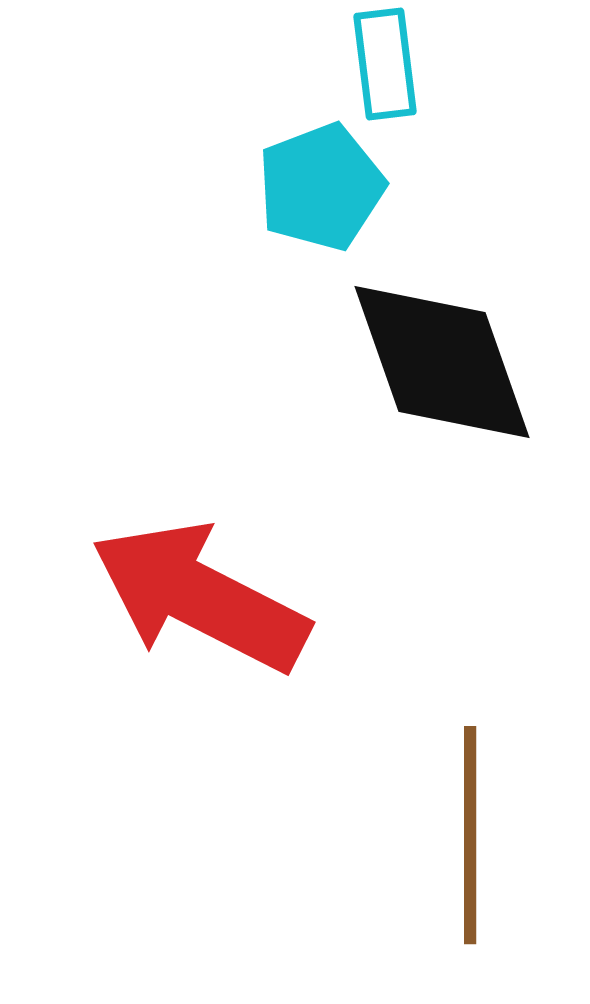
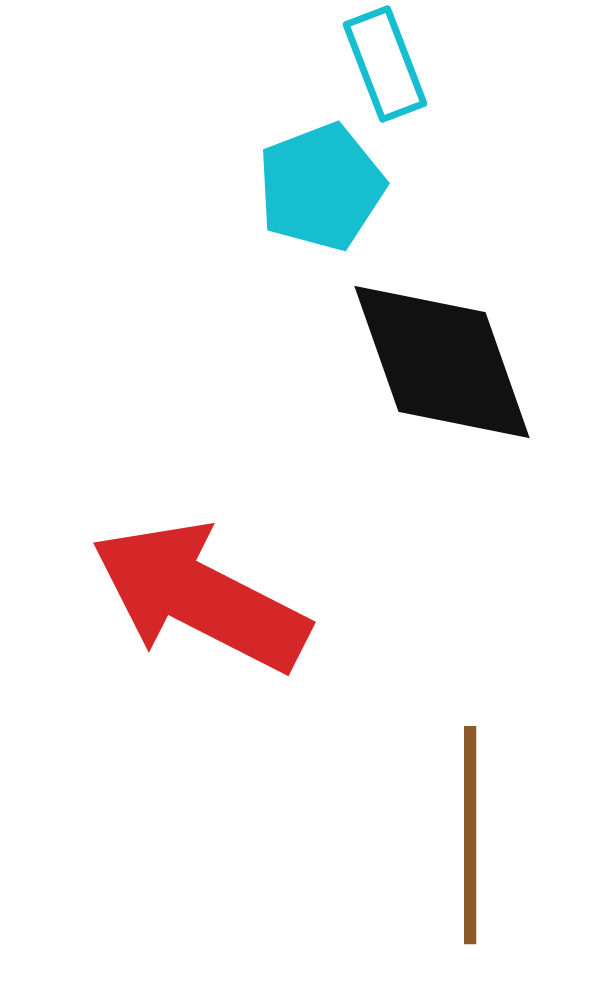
cyan rectangle: rotated 14 degrees counterclockwise
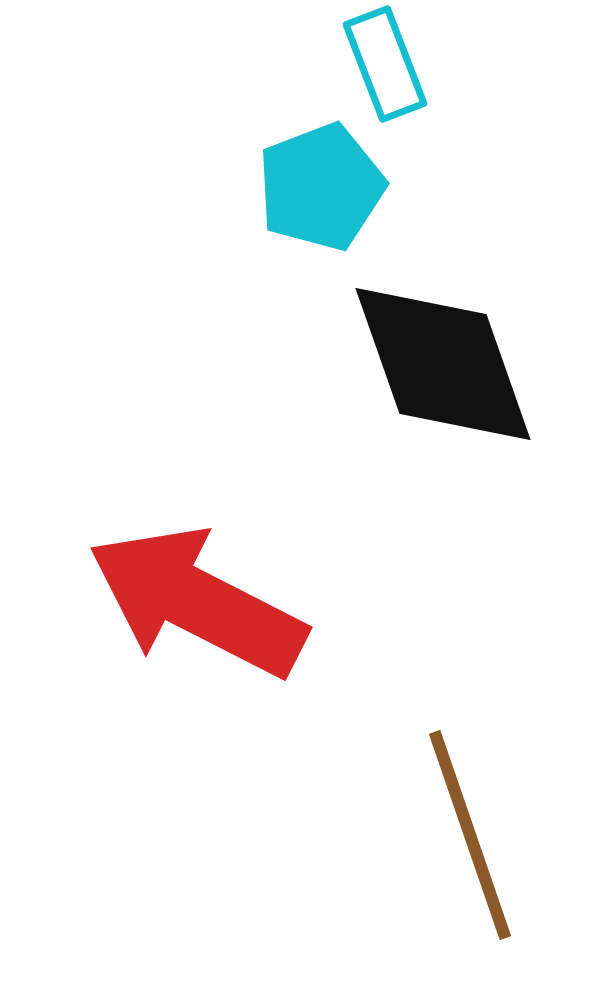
black diamond: moved 1 px right, 2 px down
red arrow: moved 3 px left, 5 px down
brown line: rotated 19 degrees counterclockwise
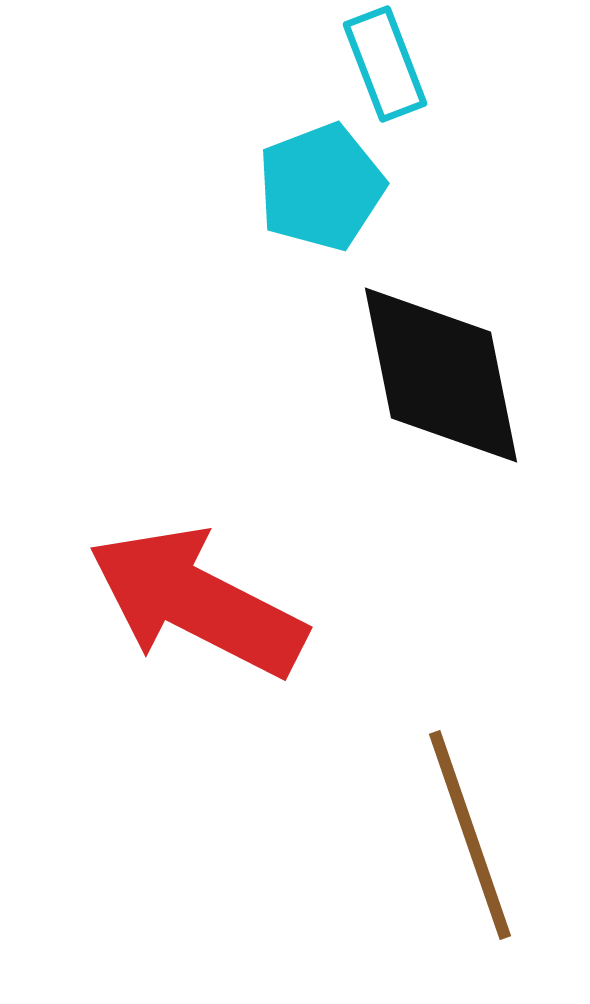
black diamond: moved 2 px left, 11 px down; rotated 8 degrees clockwise
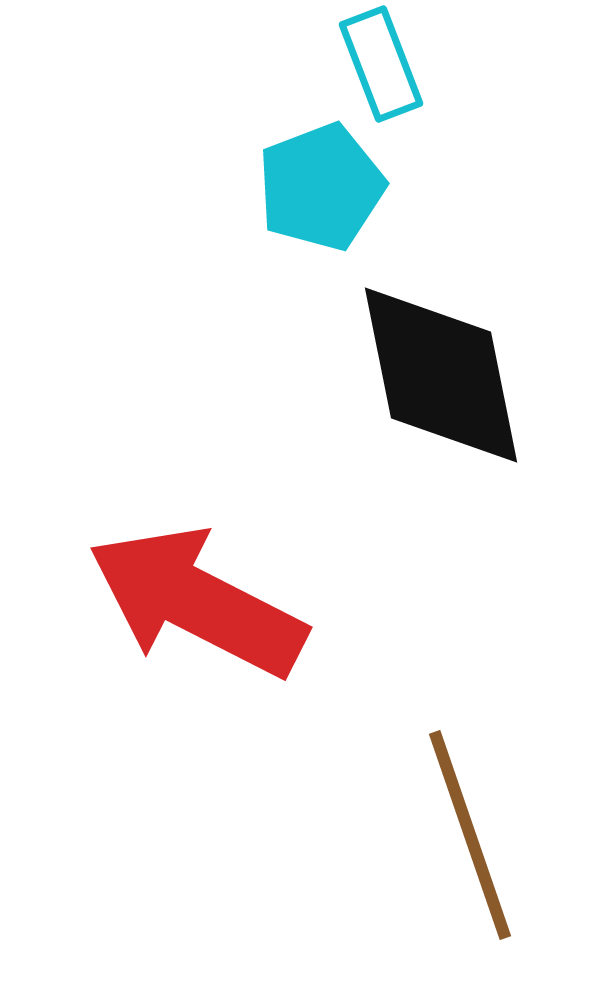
cyan rectangle: moved 4 px left
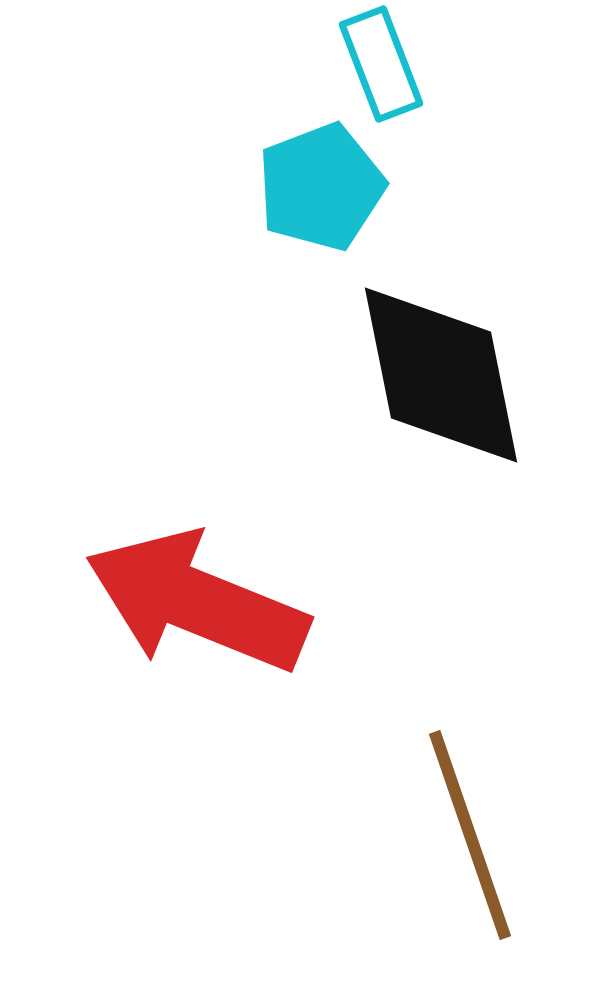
red arrow: rotated 5 degrees counterclockwise
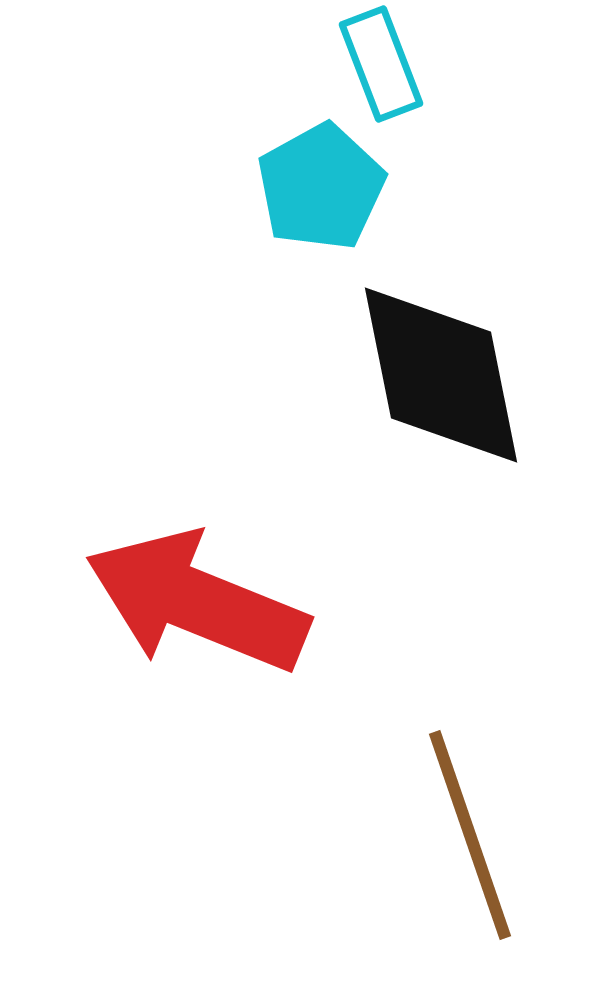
cyan pentagon: rotated 8 degrees counterclockwise
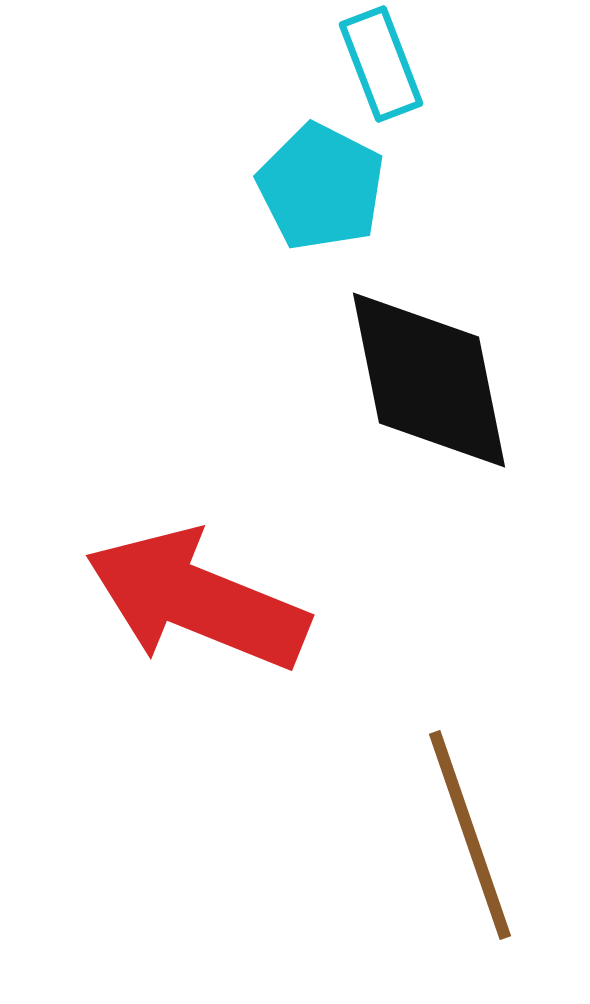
cyan pentagon: rotated 16 degrees counterclockwise
black diamond: moved 12 px left, 5 px down
red arrow: moved 2 px up
